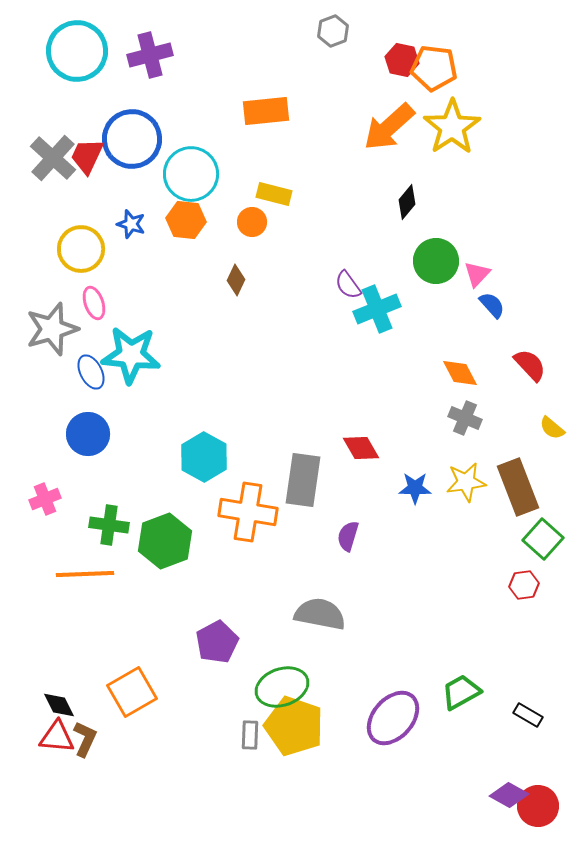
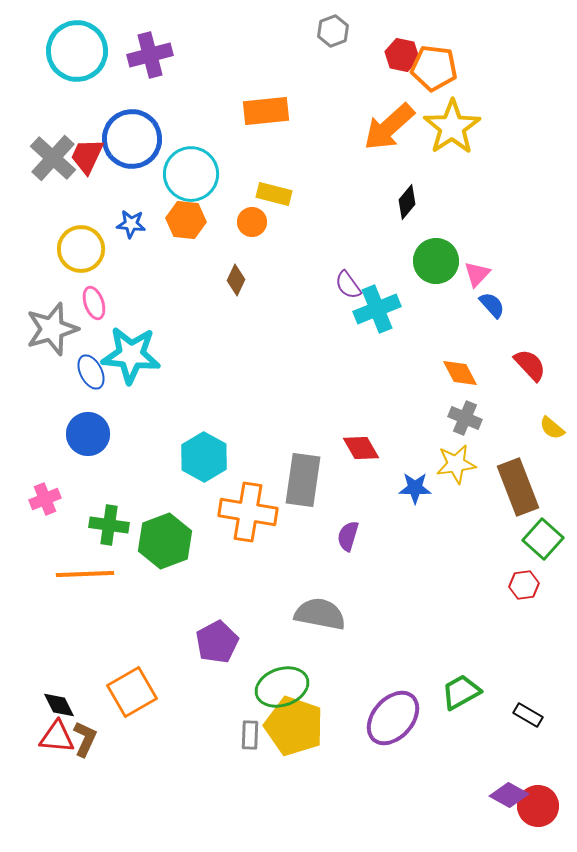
red hexagon at (402, 60): moved 5 px up
blue star at (131, 224): rotated 12 degrees counterclockwise
yellow star at (466, 482): moved 10 px left, 18 px up
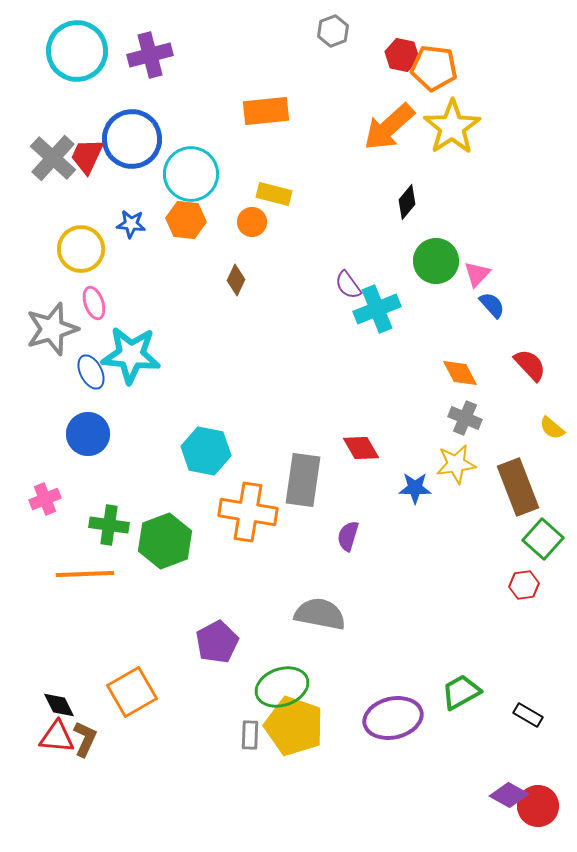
cyan hexagon at (204, 457): moved 2 px right, 6 px up; rotated 18 degrees counterclockwise
purple ellipse at (393, 718): rotated 36 degrees clockwise
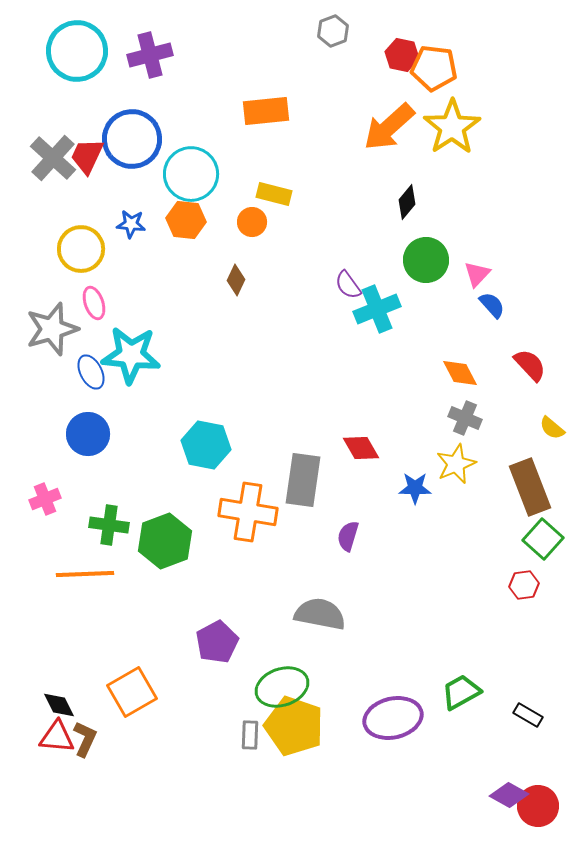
green circle at (436, 261): moved 10 px left, 1 px up
cyan hexagon at (206, 451): moved 6 px up
yellow star at (456, 464): rotated 15 degrees counterclockwise
brown rectangle at (518, 487): moved 12 px right
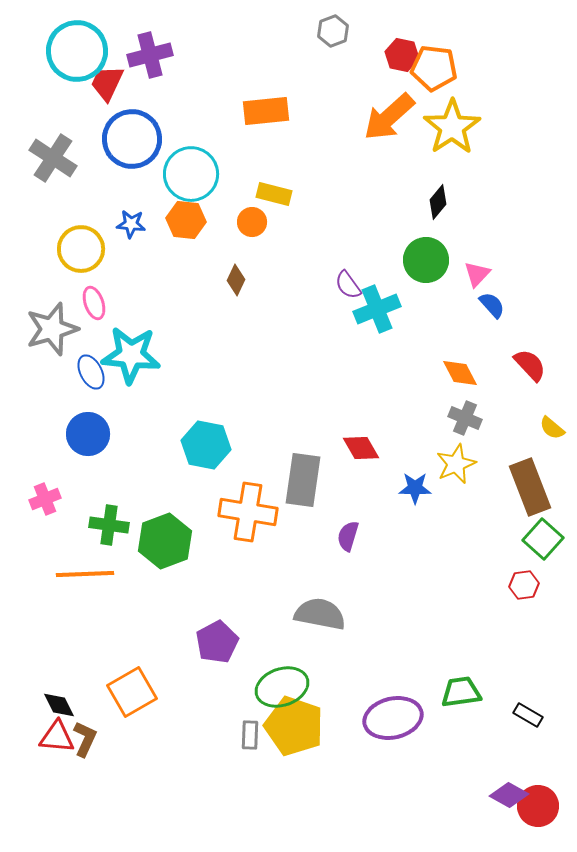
orange arrow at (389, 127): moved 10 px up
red trapezoid at (87, 156): moved 20 px right, 73 px up
gray cross at (53, 158): rotated 9 degrees counterclockwise
black diamond at (407, 202): moved 31 px right
green trapezoid at (461, 692): rotated 21 degrees clockwise
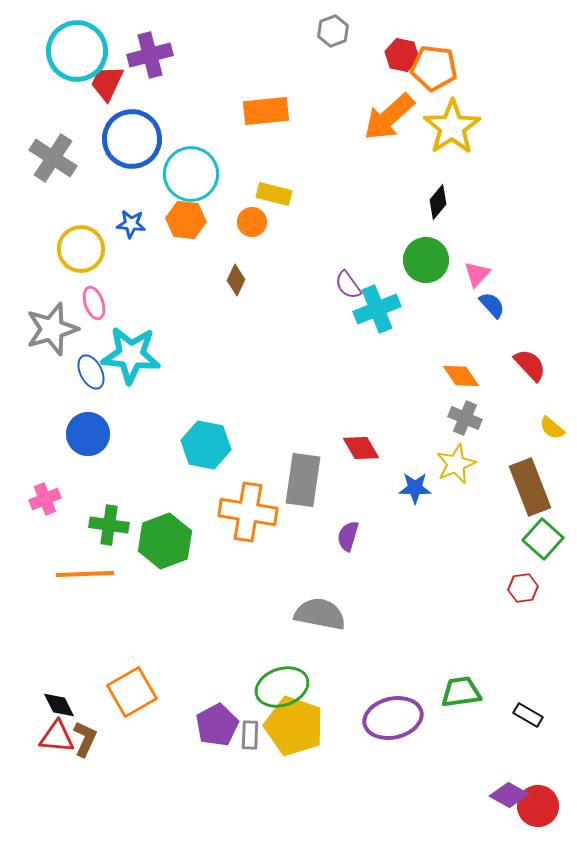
orange diamond at (460, 373): moved 1 px right, 3 px down; rotated 6 degrees counterclockwise
red hexagon at (524, 585): moved 1 px left, 3 px down
purple pentagon at (217, 642): moved 83 px down
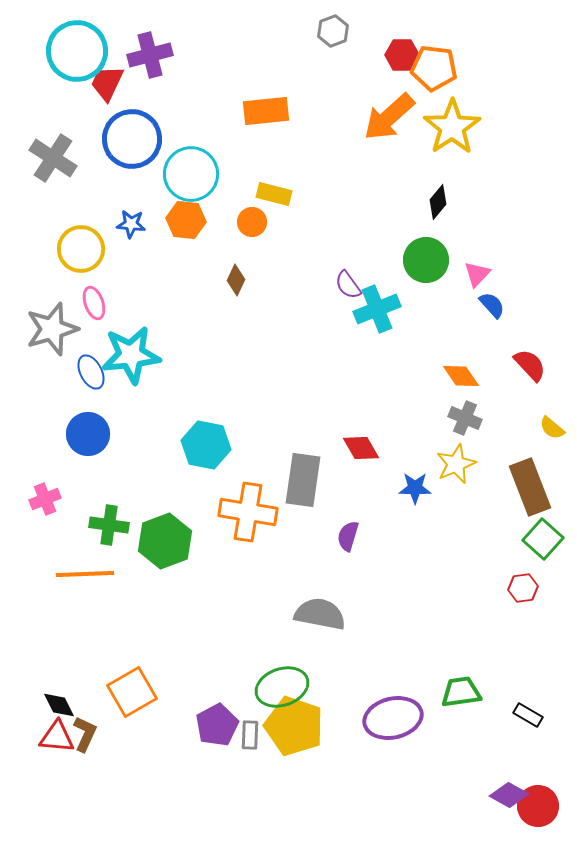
red hexagon at (402, 55): rotated 12 degrees counterclockwise
cyan star at (131, 355): rotated 12 degrees counterclockwise
brown L-shape at (85, 739): moved 5 px up
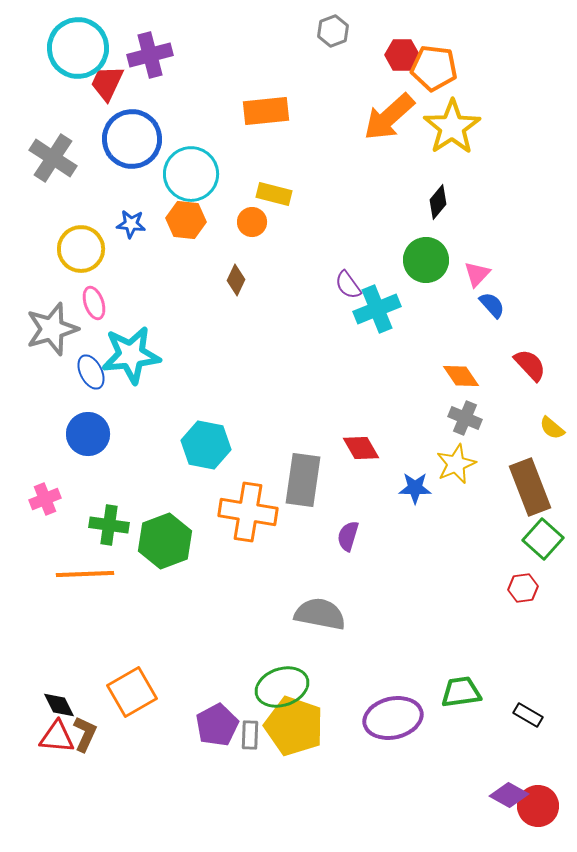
cyan circle at (77, 51): moved 1 px right, 3 px up
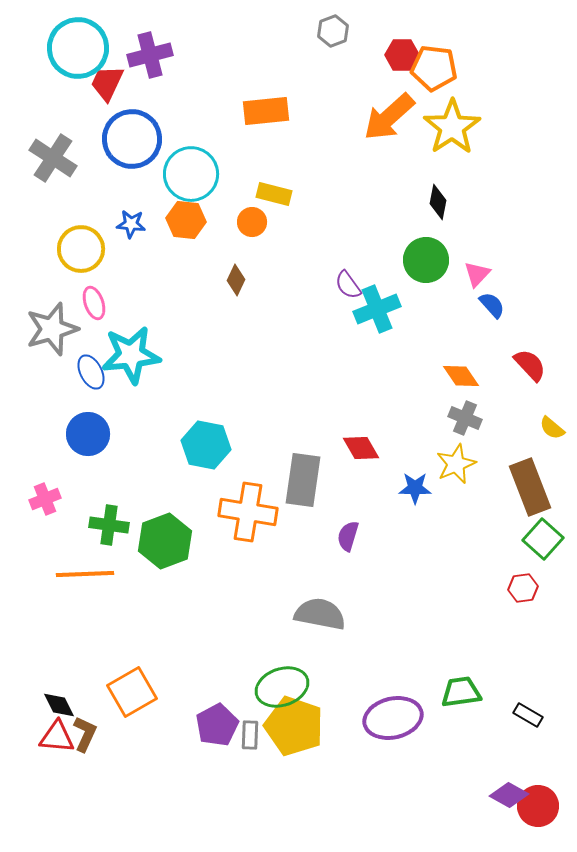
black diamond at (438, 202): rotated 28 degrees counterclockwise
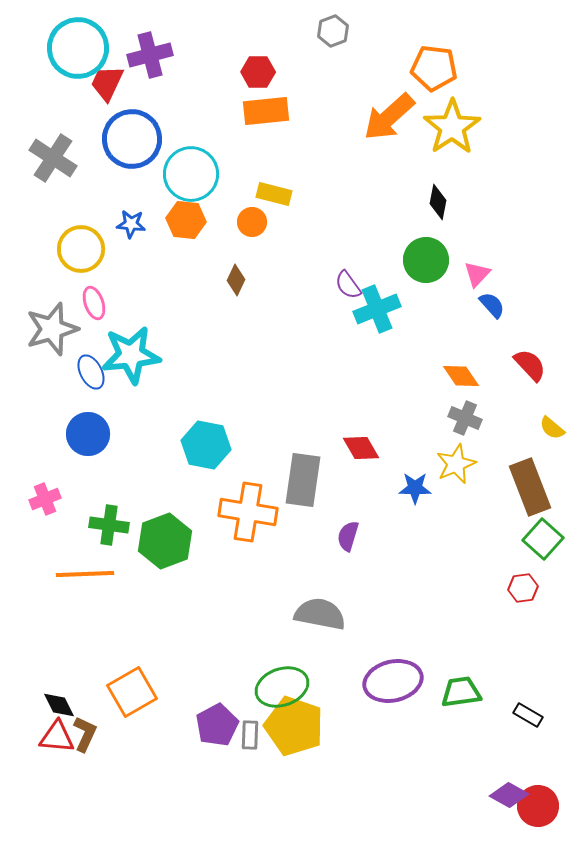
red hexagon at (402, 55): moved 144 px left, 17 px down
purple ellipse at (393, 718): moved 37 px up
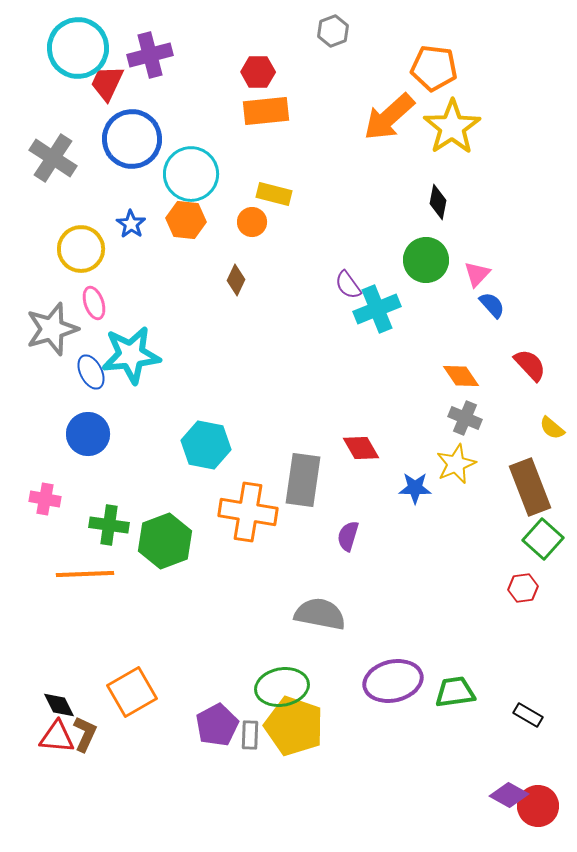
blue star at (131, 224): rotated 28 degrees clockwise
pink cross at (45, 499): rotated 32 degrees clockwise
green ellipse at (282, 687): rotated 9 degrees clockwise
green trapezoid at (461, 692): moved 6 px left
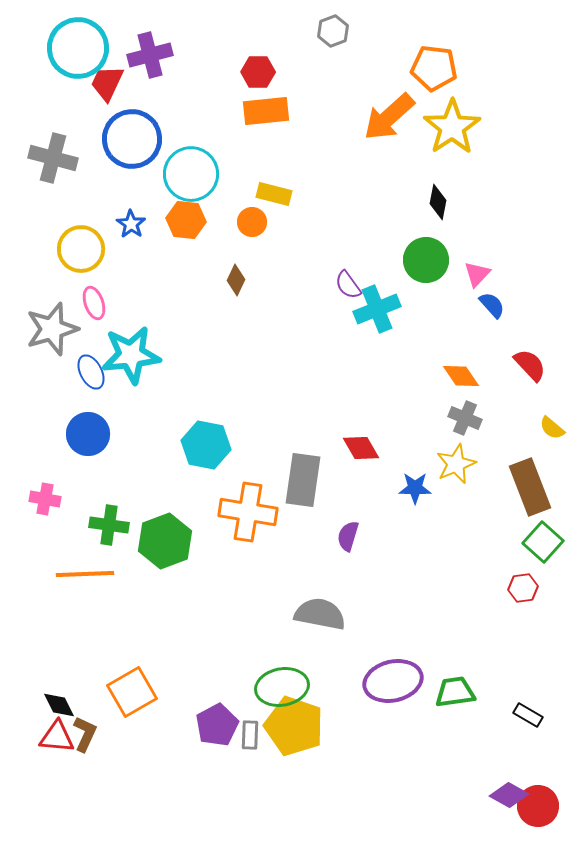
gray cross at (53, 158): rotated 18 degrees counterclockwise
green square at (543, 539): moved 3 px down
